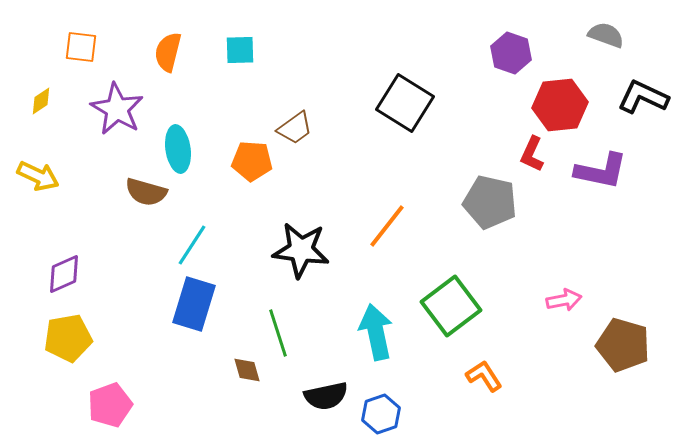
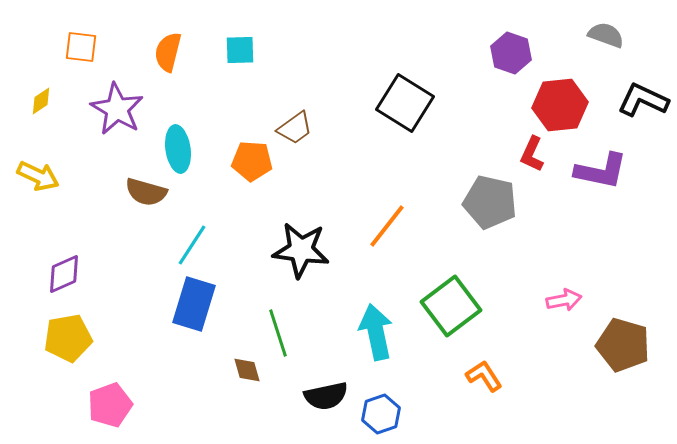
black L-shape: moved 3 px down
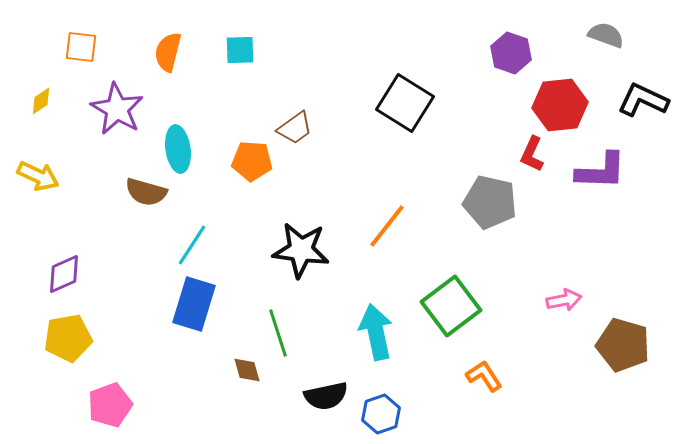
purple L-shape: rotated 10 degrees counterclockwise
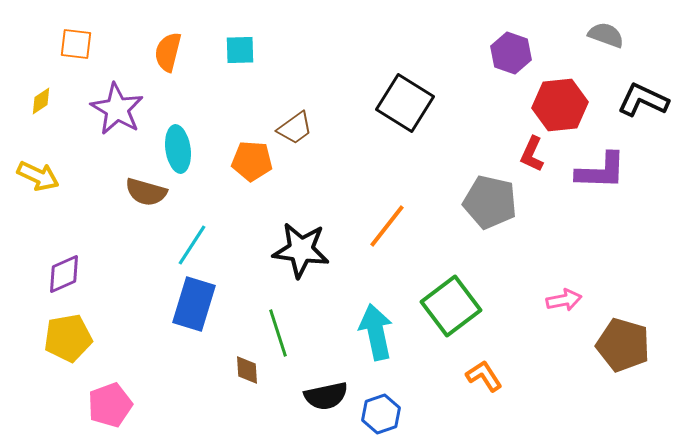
orange square: moved 5 px left, 3 px up
brown diamond: rotated 12 degrees clockwise
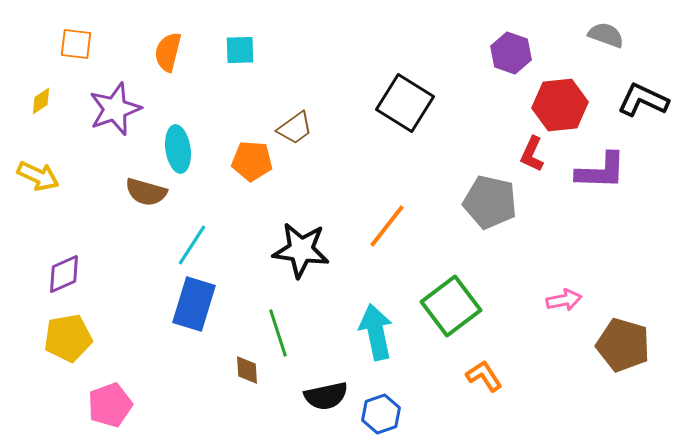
purple star: moved 2 px left; rotated 22 degrees clockwise
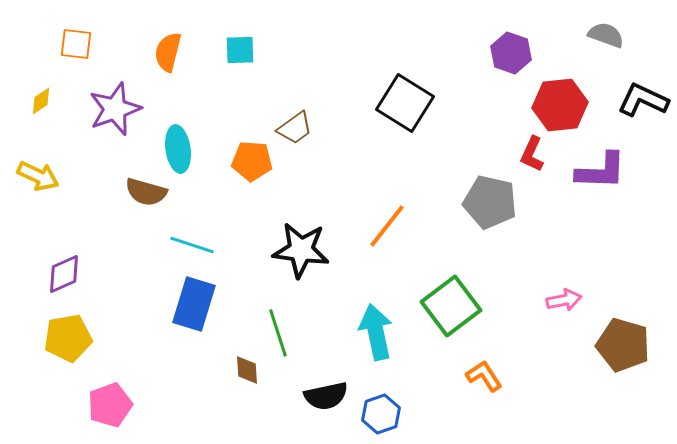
cyan line: rotated 75 degrees clockwise
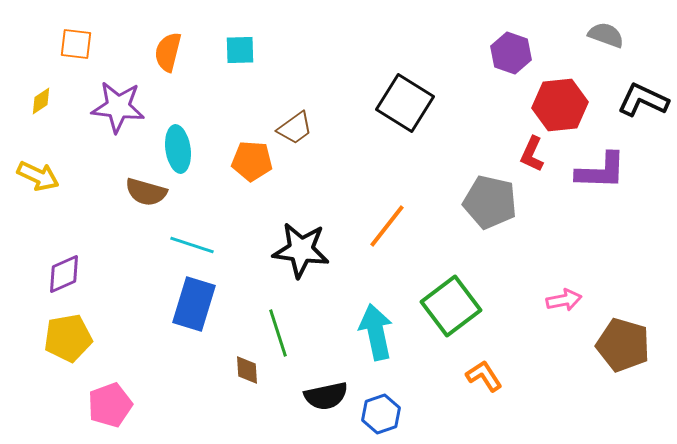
purple star: moved 3 px right, 2 px up; rotated 26 degrees clockwise
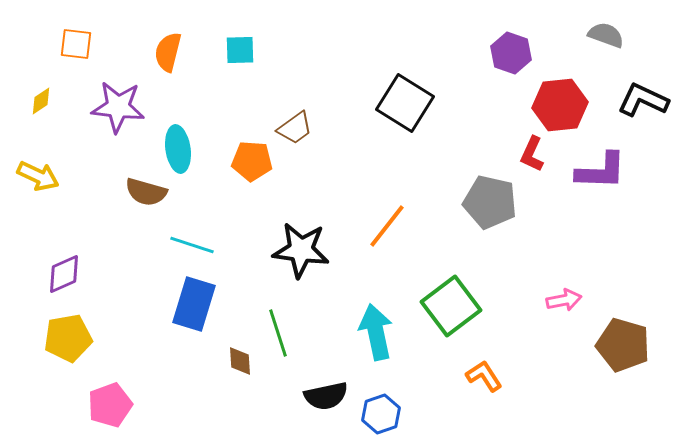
brown diamond: moved 7 px left, 9 px up
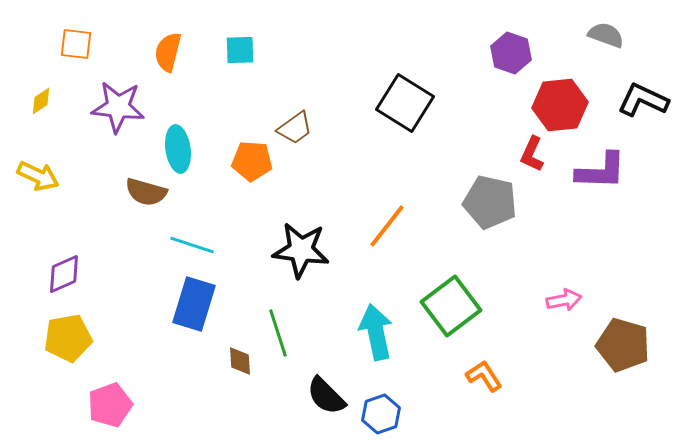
black semicircle: rotated 57 degrees clockwise
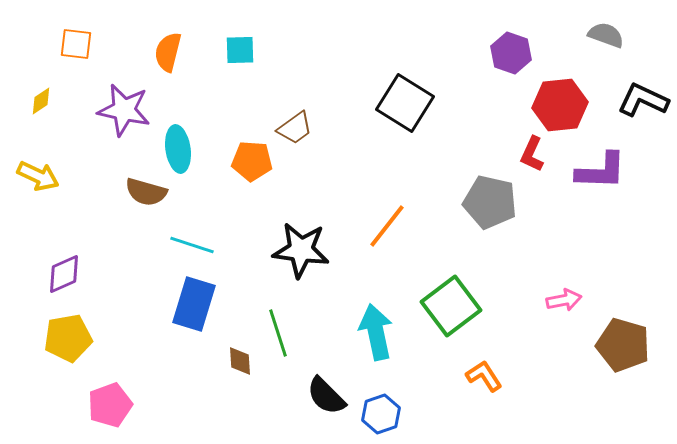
purple star: moved 6 px right, 3 px down; rotated 6 degrees clockwise
